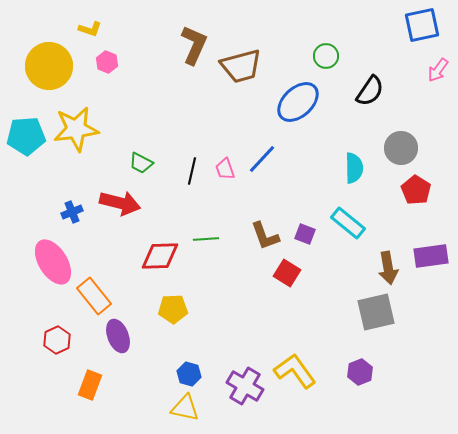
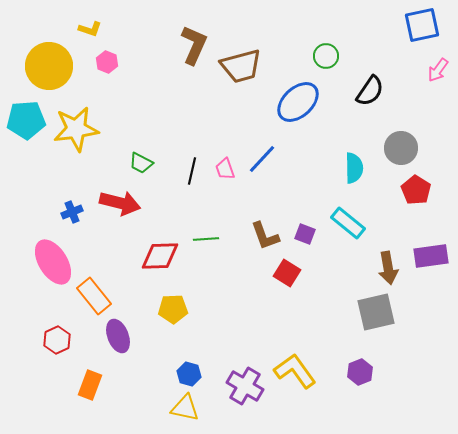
cyan pentagon at (26, 136): moved 16 px up
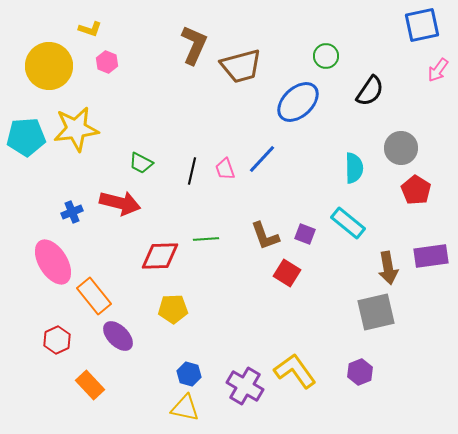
cyan pentagon at (26, 120): moved 17 px down
purple ellipse at (118, 336): rotated 24 degrees counterclockwise
orange rectangle at (90, 385): rotated 64 degrees counterclockwise
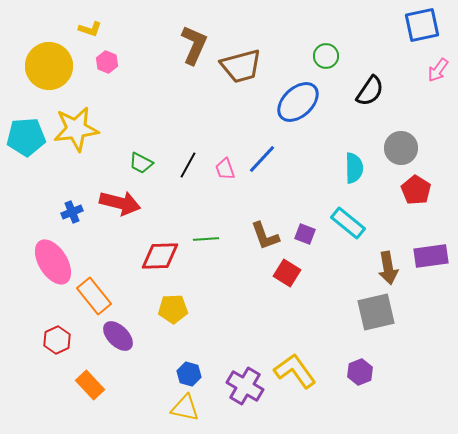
black line at (192, 171): moved 4 px left, 6 px up; rotated 16 degrees clockwise
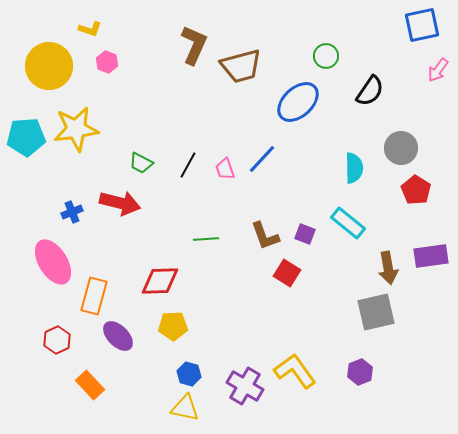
red diamond at (160, 256): moved 25 px down
orange rectangle at (94, 296): rotated 54 degrees clockwise
yellow pentagon at (173, 309): moved 17 px down
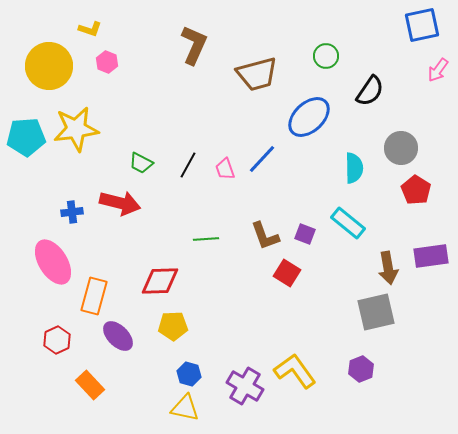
brown trapezoid at (241, 66): moved 16 px right, 8 px down
blue ellipse at (298, 102): moved 11 px right, 15 px down
blue cross at (72, 212): rotated 15 degrees clockwise
purple hexagon at (360, 372): moved 1 px right, 3 px up
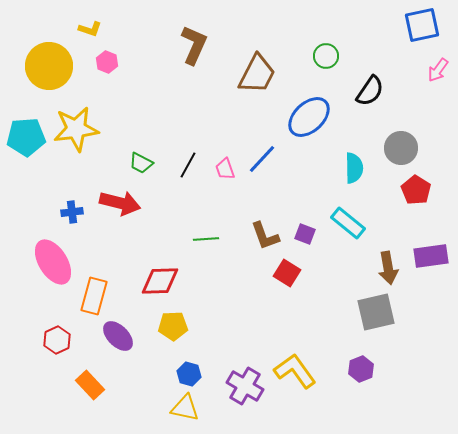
brown trapezoid at (257, 74): rotated 48 degrees counterclockwise
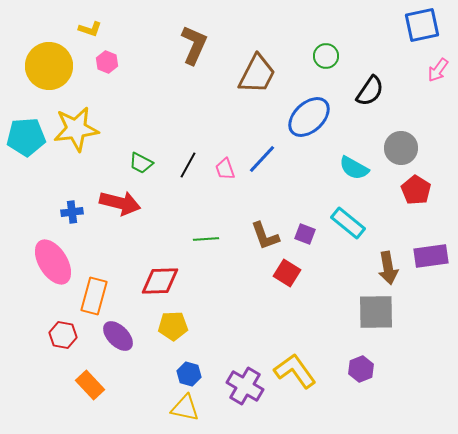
cyan semicircle at (354, 168): rotated 120 degrees clockwise
gray square at (376, 312): rotated 12 degrees clockwise
red hexagon at (57, 340): moved 6 px right, 5 px up; rotated 24 degrees counterclockwise
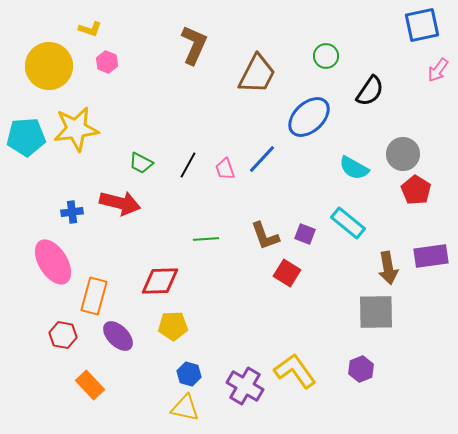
gray circle at (401, 148): moved 2 px right, 6 px down
